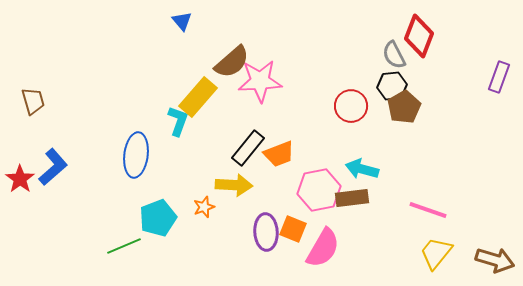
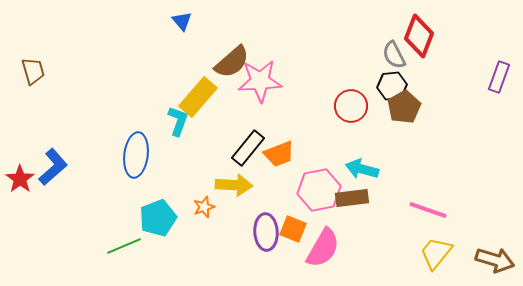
brown trapezoid: moved 30 px up
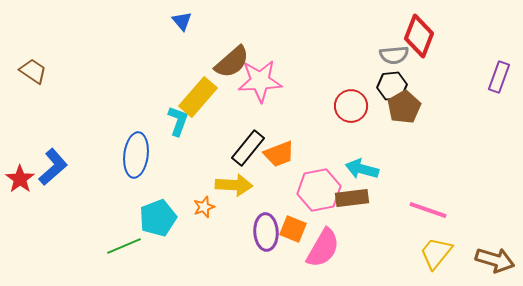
gray semicircle: rotated 68 degrees counterclockwise
brown trapezoid: rotated 40 degrees counterclockwise
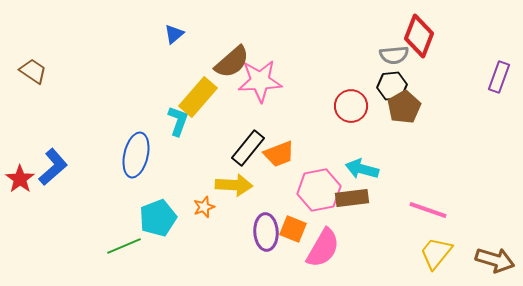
blue triangle: moved 8 px left, 13 px down; rotated 30 degrees clockwise
blue ellipse: rotated 6 degrees clockwise
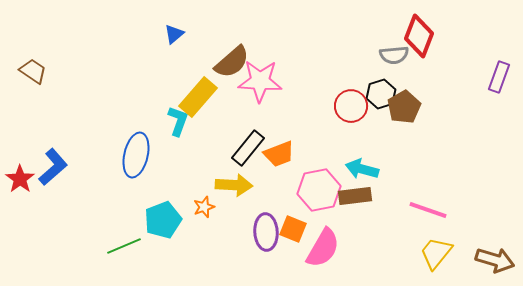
pink star: rotated 6 degrees clockwise
black hexagon: moved 11 px left, 8 px down; rotated 12 degrees counterclockwise
brown rectangle: moved 3 px right, 2 px up
cyan pentagon: moved 5 px right, 2 px down
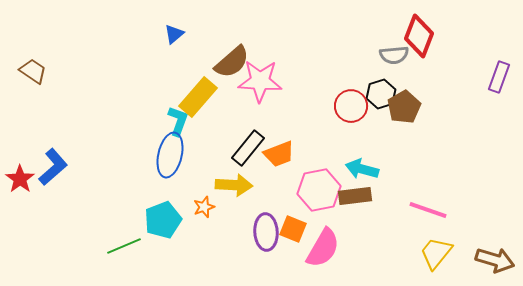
blue ellipse: moved 34 px right
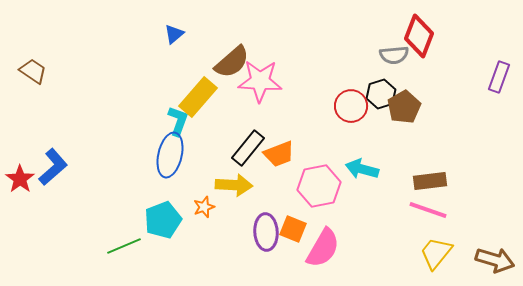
pink hexagon: moved 4 px up
brown rectangle: moved 75 px right, 15 px up
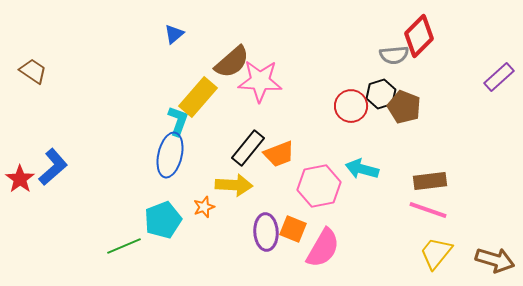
red diamond: rotated 24 degrees clockwise
purple rectangle: rotated 28 degrees clockwise
brown pentagon: rotated 20 degrees counterclockwise
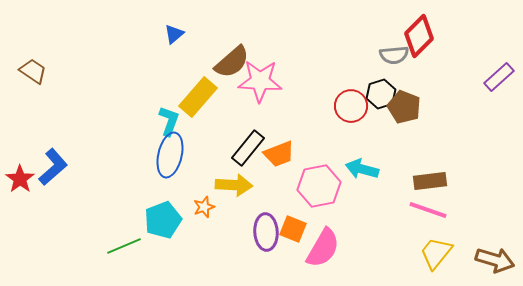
cyan L-shape: moved 9 px left
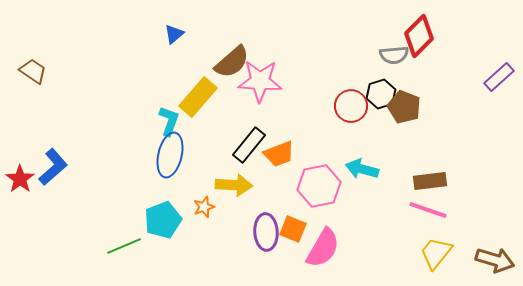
black rectangle: moved 1 px right, 3 px up
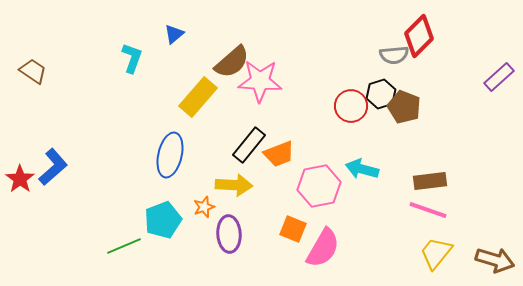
cyan L-shape: moved 37 px left, 63 px up
purple ellipse: moved 37 px left, 2 px down
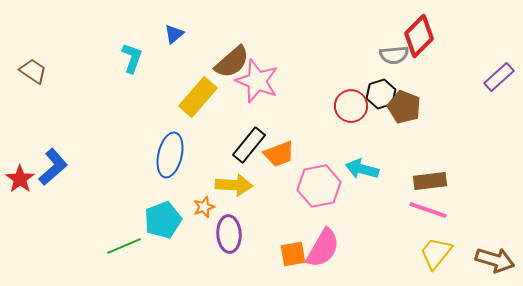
pink star: moved 3 px left; rotated 18 degrees clockwise
orange square: moved 25 px down; rotated 32 degrees counterclockwise
